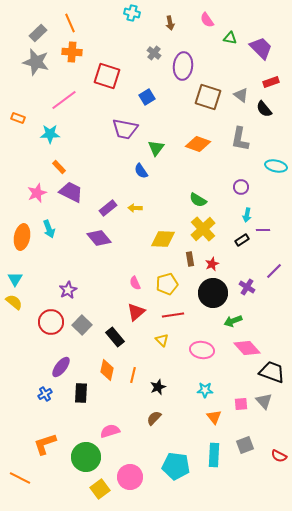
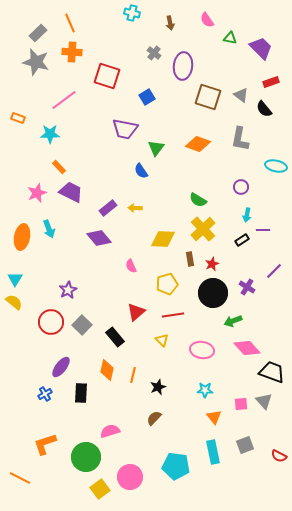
pink semicircle at (135, 283): moved 4 px left, 17 px up
cyan rectangle at (214, 455): moved 1 px left, 3 px up; rotated 15 degrees counterclockwise
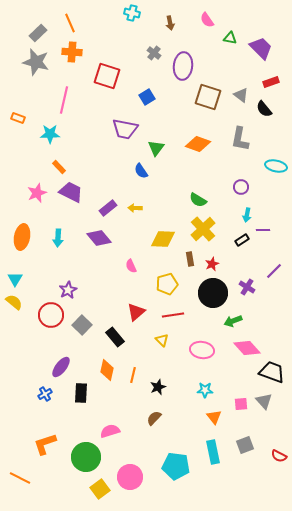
pink line at (64, 100): rotated 40 degrees counterclockwise
cyan arrow at (49, 229): moved 9 px right, 9 px down; rotated 24 degrees clockwise
red circle at (51, 322): moved 7 px up
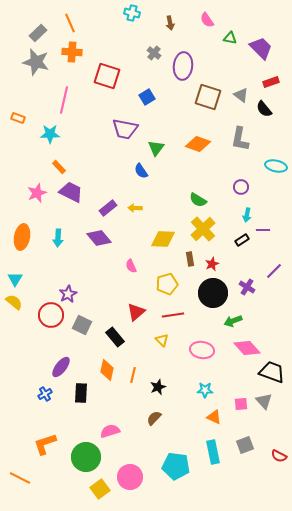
purple star at (68, 290): moved 4 px down
gray square at (82, 325): rotated 18 degrees counterclockwise
orange triangle at (214, 417): rotated 28 degrees counterclockwise
